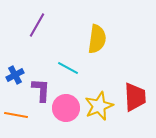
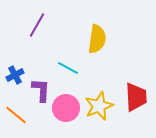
red trapezoid: moved 1 px right
orange line: rotated 30 degrees clockwise
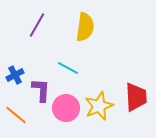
yellow semicircle: moved 12 px left, 12 px up
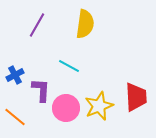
yellow semicircle: moved 3 px up
cyan line: moved 1 px right, 2 px up
orange line: moved 1 px left, 2 px down
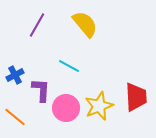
yellow semicircle: rotated 48 degrees counterclockwise
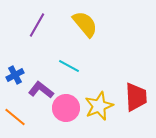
purple L-shape: rotated 55 degrees counterclockwise
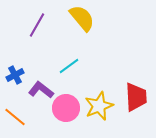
yellow semicircle: moved 3 px left, 6 px up
cyan line: rotated 65 degrees counterclockwise
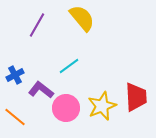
yellow star: moved 3 px right
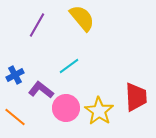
yellow star: moved 3 px left, 5 px down; rotated 16 degrees counterclockwise
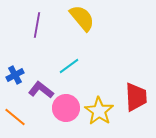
purple line: rotated 20 degrees counterclockwise
